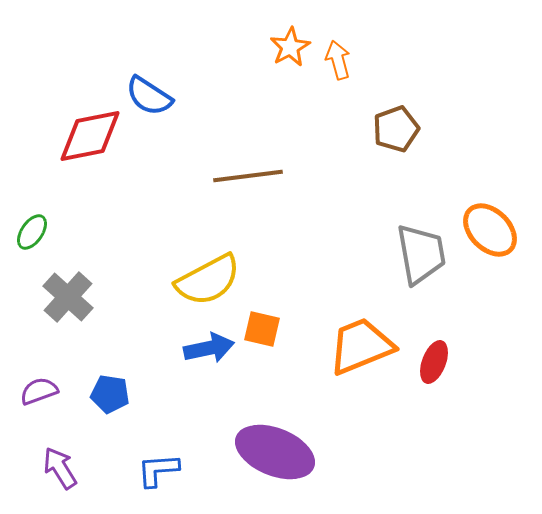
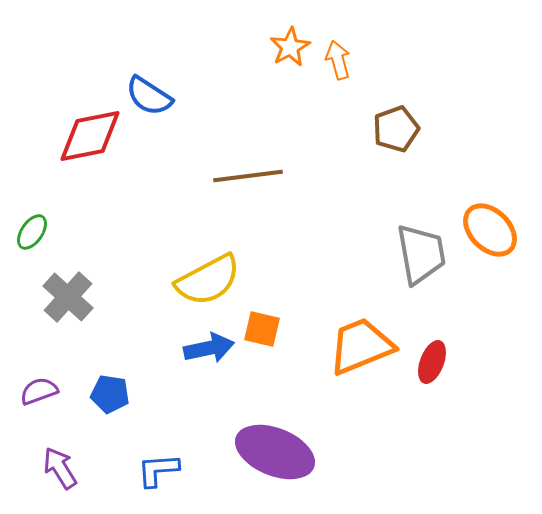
red ellipse: moved 2 px left
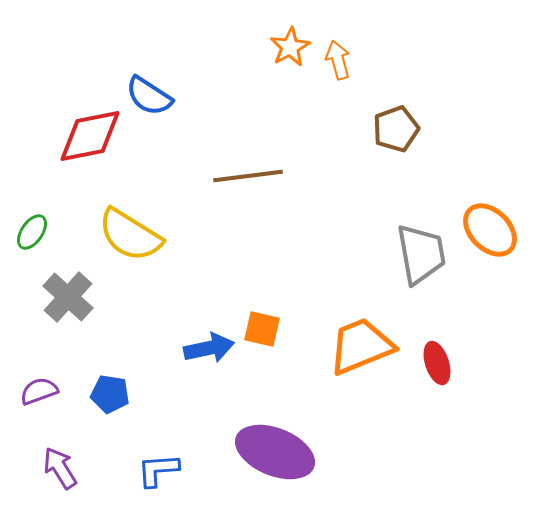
yellow semicircle: moved 78 px left, 45 px up; rotated 60 degrees clockwise
red ellipse: moved 5 px right, 1 px down; rotated 39 degrees counterclockwise
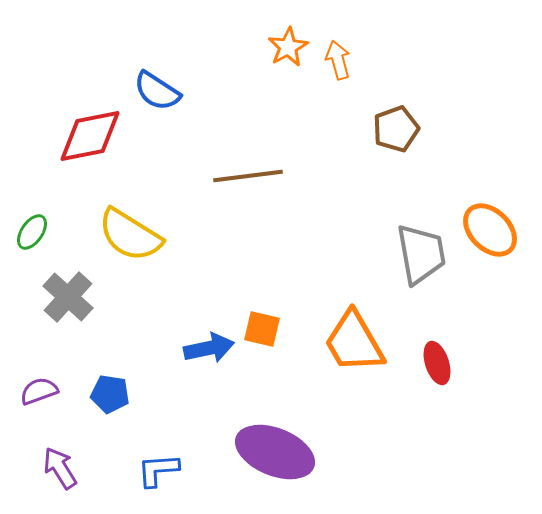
orange star: moved 2 px left
blue semicircle: moved 8 px right, 5 px up
orange trapezoid: moved 7 px left, 4 px up; rotated 98 degrees counterclockwise
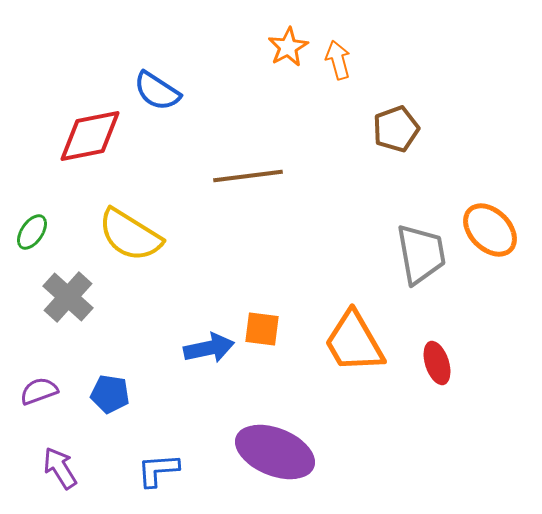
orange square: rotated 6 degrees counterclockwise
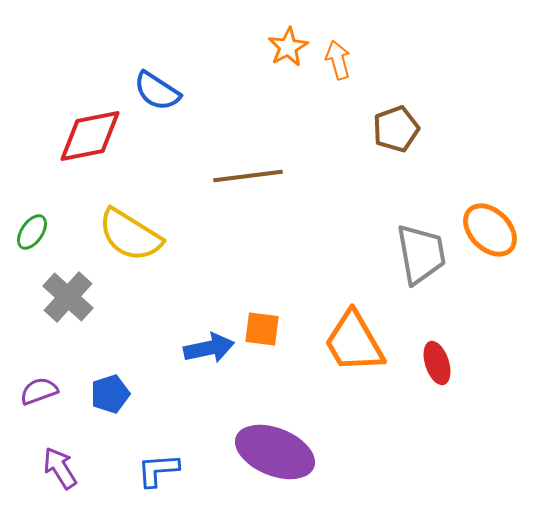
blue pentagon: rotated 27 degrees counterclockwise
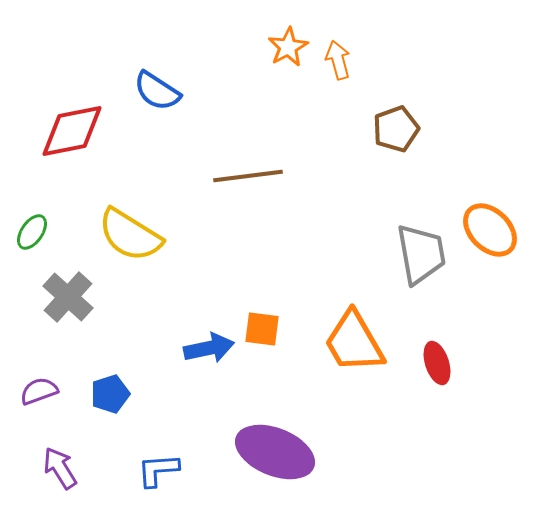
red diamond: moved 18 px left, 5 px up
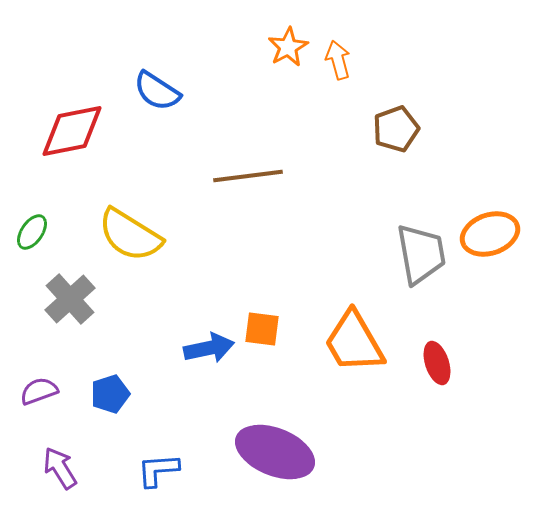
orange ellipse: moved 4 px down; rotated 64 degrees counterclockwise
gray cross: moved 2 px right, 2 px down; rotated 6 degrees clockwise
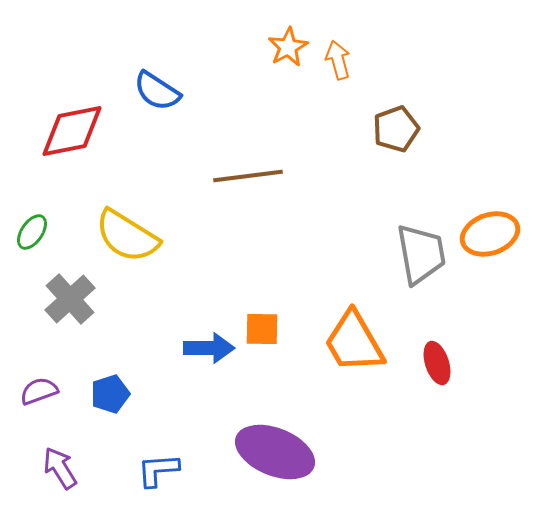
yellow semicircle: moved 3 px left, 1 px down
orange square: rotated 6 degrees counterclockwise
blue arrow: rotated 12 degrees clockwise
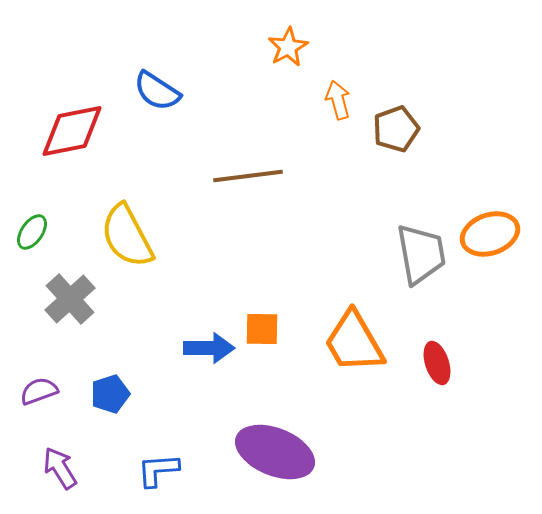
orange arrow: moved 40 px down
yellow semicircle: rotated 30 degrees clockwise
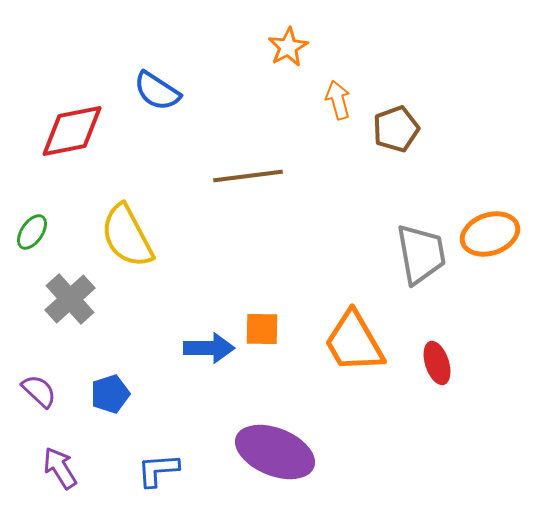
purple semicircle: rotated 63 degrees clockwise
